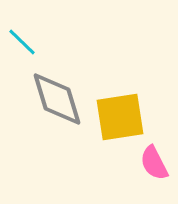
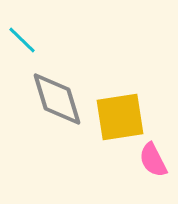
cyan line: moved 2 px up
pink semicircle: moved 1 px left, 3 px up
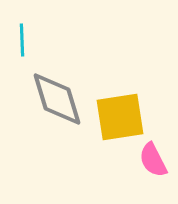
cyan line: rotated 44 degrees clockwise
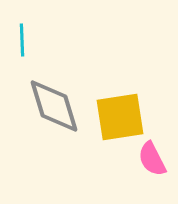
gray diamond: moved 3 px left, 7 px down
pink semicircle: moved 1 px left, 1 px up
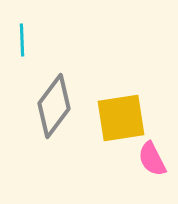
gray diamond: rotated 54 degrees clockwise
yellow square: moved 1 px right, 1 px down
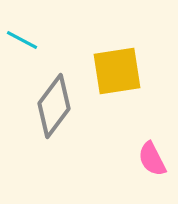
cyan line: rotated 60 degrees counterclockwise
yellow square: moved 4 px left, 47 px up
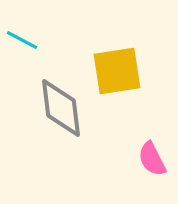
gray diamond: moved 7 px right, 2 px down; rotated 44 degrees counterclockwise
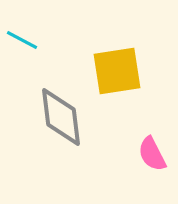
gray diamond: moved 9 px down
pink semicircle: moved 5 px up
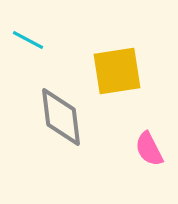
cyan line: moved 6 px right
pink semicircle: moved 3 px left, 5 px up
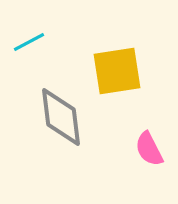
cyan line: moved 1 px right, 2 px down; rotated 56 degrees counterclockwise
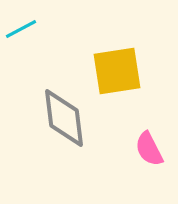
cyan line: moved 8 px left, 13 px up
gray diamond: moved 3 px right, 1 px down
